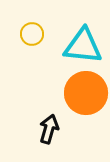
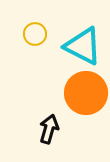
yellow circle: moved 3 px right
cyan triangle: rotated 21 degrees clockwise
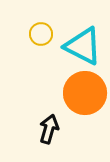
yellow circle: moved 6 px right
orange circle: moved 1 px left
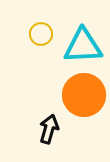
cyan triangle: rotated 30 degrees counterclockwise
orange circle: moved 1 px left, 2 px down
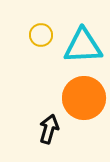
yellow circle: moved 1 px down
orange circle: moved 3 px down
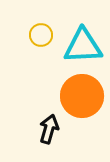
orange circle: moved 2 px left, 2 px up
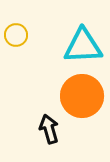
yellow circle: moved 25 px left
black arrow: rotated 32 degrees counterclockwise
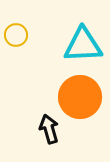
cyan triangle: moved 1 px up
orange circle: moved 2 px left, 1 px down
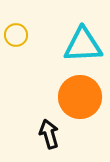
black arrow: moved 5 px down
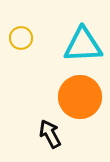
yellow circle: moved 5 px right, 3 px down
black arrow: moved 1 px right; rotated 12 degrees counterclockwise
